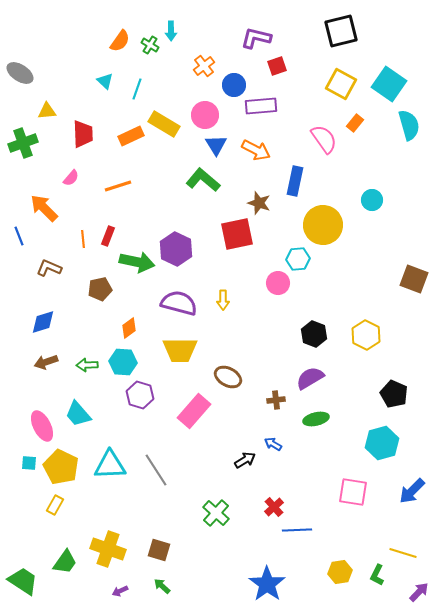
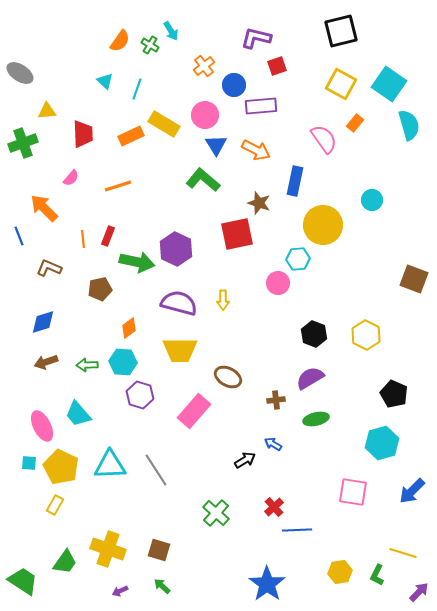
cyan arrow at (171, 31): rotated 30 degrees counterclockwise
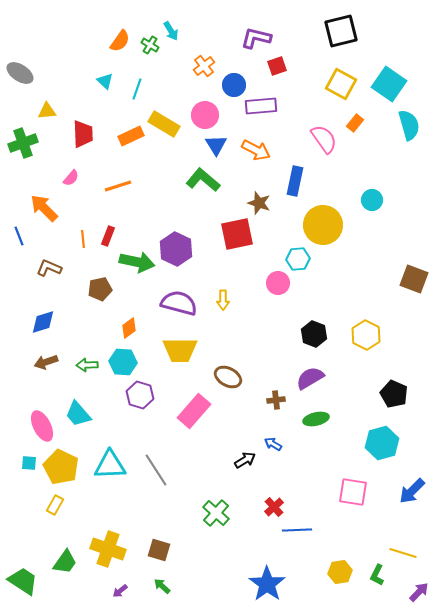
purple arrow at (120, 591): rotated 14 degrees counterclockwise
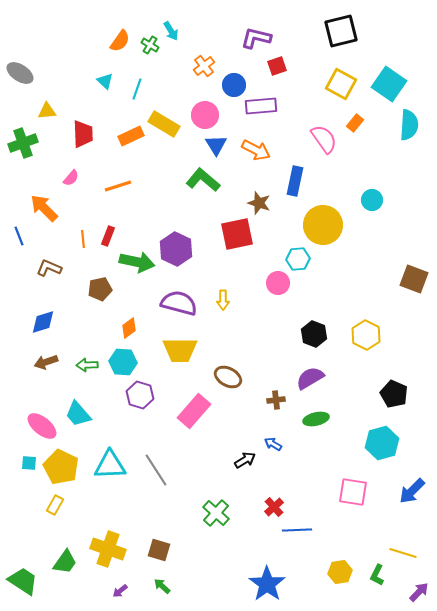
cyan semicircle at (409, 125): rotated 20 degrees clockwise
pink ellipse at (42, 426): rotated 24 degrees counterclockwise
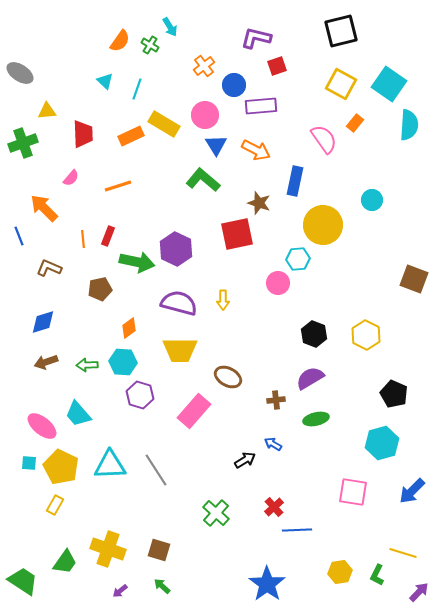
cyan arrow at (171, 31): moved 1 px left, 4 px up
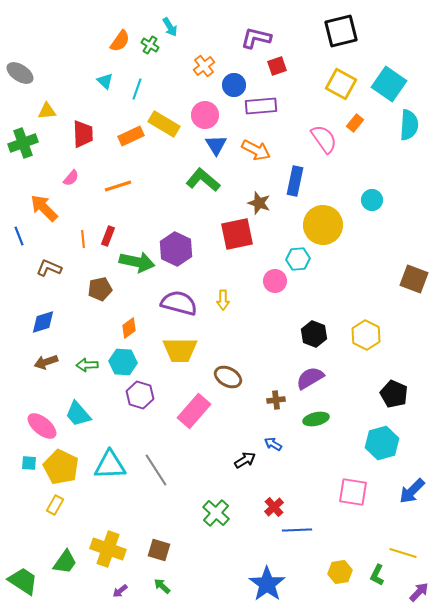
pink circle at (278, 283): moved 3 px left, 2 px up
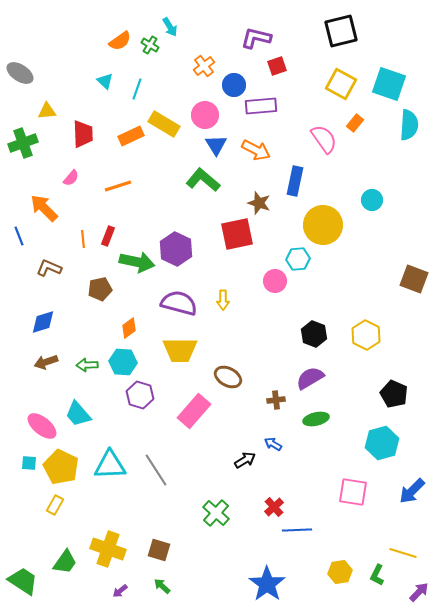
orange semicircle at (120, 41): rotated 20 degrees clockwise
cyan square at (389, 84): rotated 16 degrees counterclockwise
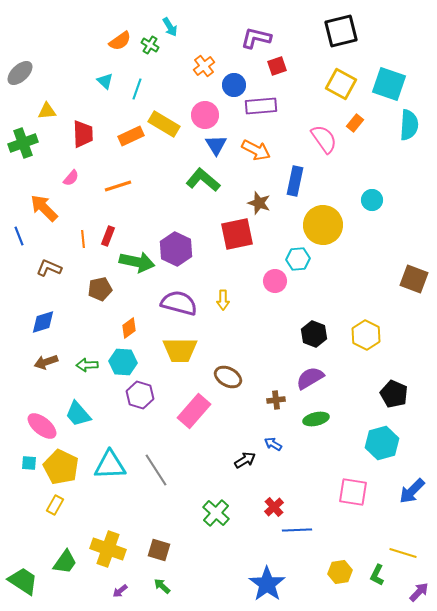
gray ellipse at (20, 73): rotated 76 degrees counterclockwise
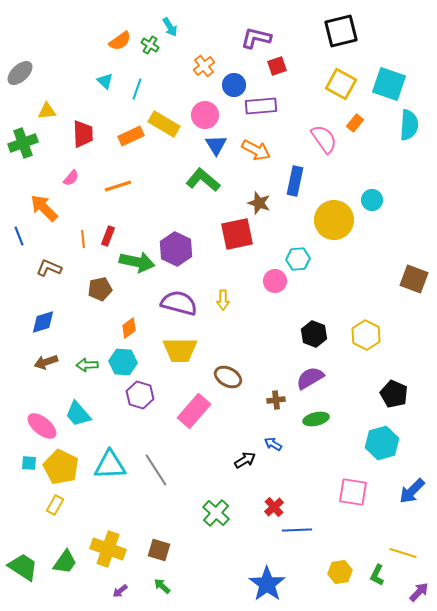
yellow circle at (323, 225): moved 11 px right, 5 px up
green trapezoid at (23, 581): moved 14 px up
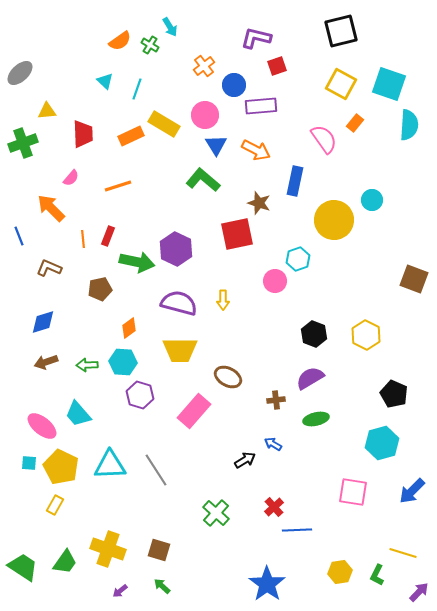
orange arrow at (44, 208): moved 7 px right
cyan hexagon at (298, 259): rotated 15 degrees counterclockwise
